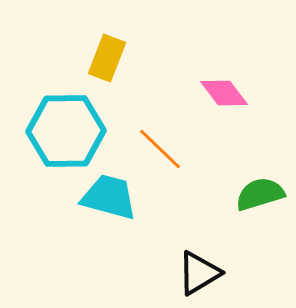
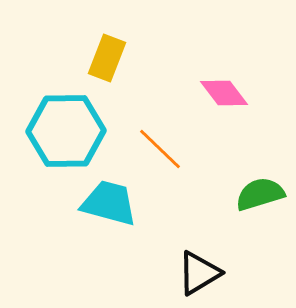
cyan trapezoid: moved 6 px down
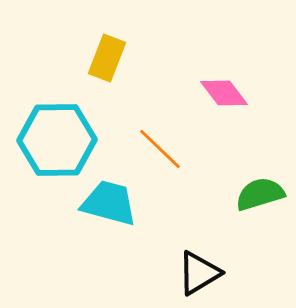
cyan hexagon: moved 9 px left, 9 px down
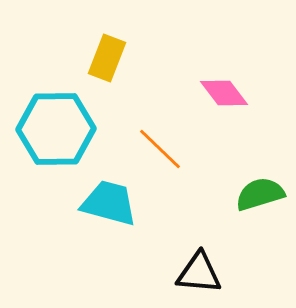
cyan hexagon: moved 1 px left, 11 px up
black triangle: rotated 36 degrees clockwise
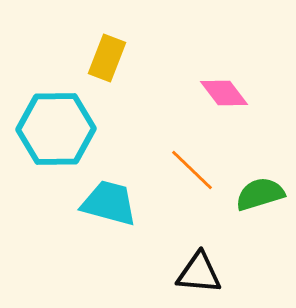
orange line: moved 32 px right, 21 px down
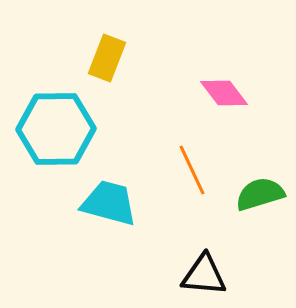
orange line: rotated 21 degrees clockwise
black triangle: moved 5 px right, 2 px down
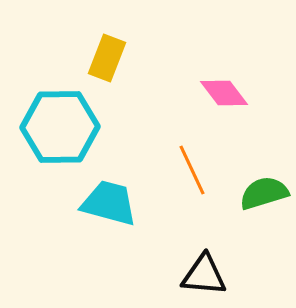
cyan hexagon: moved 4 px right, 2 px up
green semicircle: moved 4 px right, 1 px up
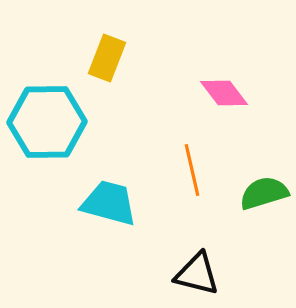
cyan hexagon: moved 13 px left, 5 px up
orange line: rotated 12 degrees clockwise
black triangle: moved 7 px left, 1 px up; rotated 9 degrees clockwise
